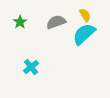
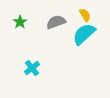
cyan cross: moved 1 px right, 1 px down
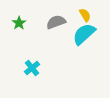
green star: moved 1 px left, 1 px down
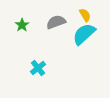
green star: moved 3 px right, 2 px down
cyan cross: moved 6 px right
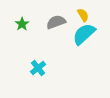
yellow semicircle: moved 2 px left
green star: moved 1 px up
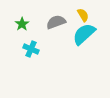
cyan cross: moved 7 px left, 19 px up; rotated 28 degrees counterclockwise
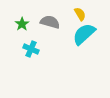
yellow semicircle: moved 3 px left, 1 px up
gray semicircle: moved 6 px left; rotated 36 degrees clockwise
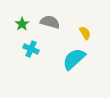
yellow semicircle: moved 5 px right, 19 px down
cyan semicircle: moved 10 px left, 25 px down
